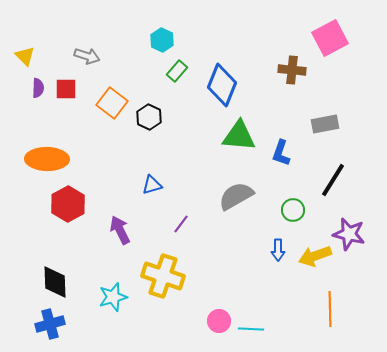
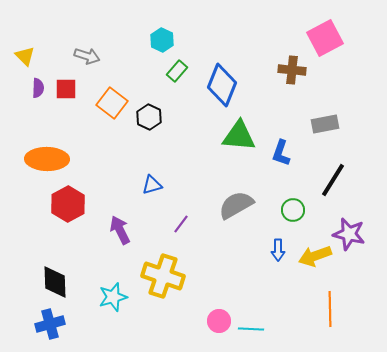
pink square: moved 5 px left
gray semicircle: moved 9 px down
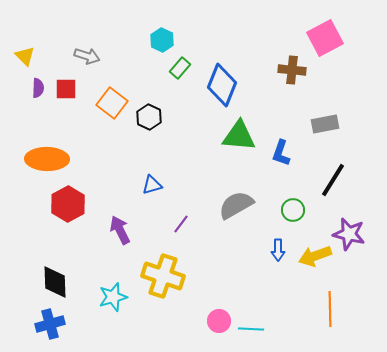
green rectangle: moved 3 px right, 3 px up
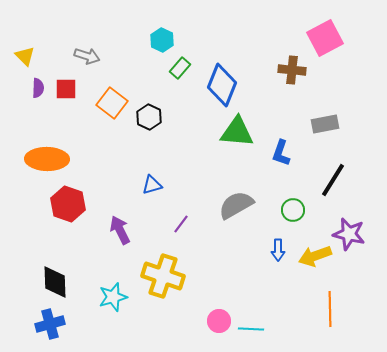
green triangle: moved 2 px left, 4 px up
red hexagon: rotated 12 degrees counterclockwise
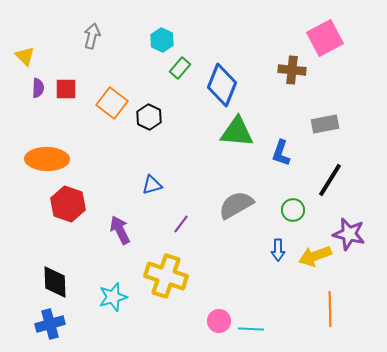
gray arrow: moved 5 px right, 20 px up; rotated 95 degrees counterclockwise
black line: moved 3 px left
yellow cross: moved 3 px right
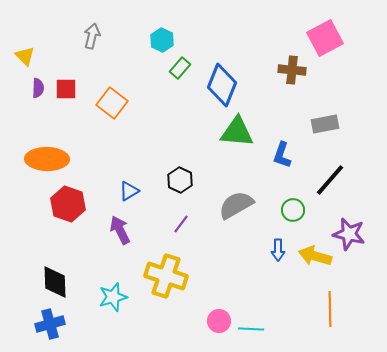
black hexagon: moved 31 px right, 63 px down
blue L-shape: moved 1 px right, 2 px down
black line: rotated 9 degrees clockwise
blue triangle: moved 23 px left, 6 px down; rotated 15 degrees counterclockwise
yellow arrow: rotated 36 degrees clockwise
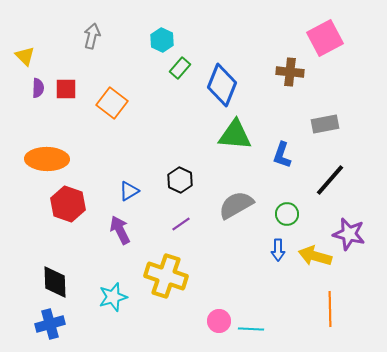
brown cross: moved 2 px left, 2 px down
green triangle: moved 2 px left, 3 px down
green circle: moved 6 px left, 4 px down
purple line: rotated 18 degrees clockwise
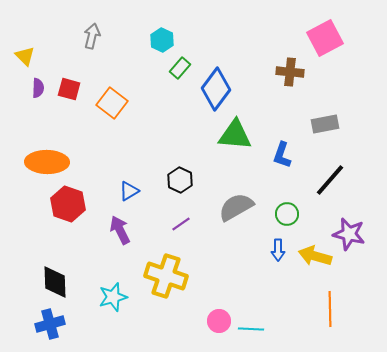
blue diamond: moved 6 px left, 4 px down; rotated 15 degrees clockwise
red square: moved 3 px right; rotated 15 degrees clockwise
orange ellipse: moved 3 px down
gray semicircle: moved 2 px down
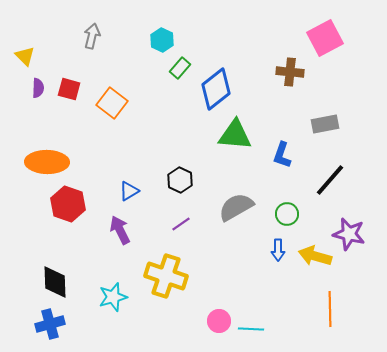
blue diamond: rotated 15 degrees clockwise
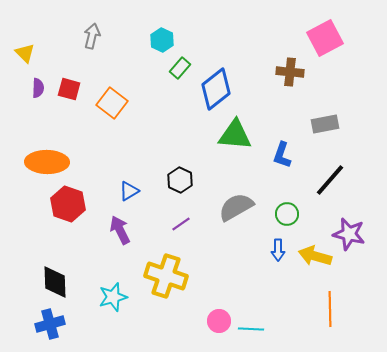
yellow triangle: moved 3 px up
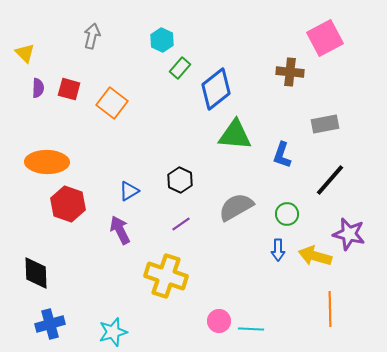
black diamond: moved 19 px left, 9 px up
cyan star: moved 35 px down
